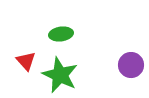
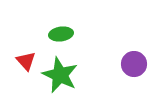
purple circle: moved 3 px right, 1 px up
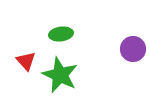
purple circle: moved 1 px left, 15 px up
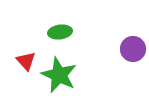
green ellipse: moved 1 px left, 2 px up
green star: moved 1 px left
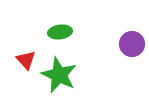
purple circle: moved 1 px left, 5 px up
red triangle: moved 1 px up
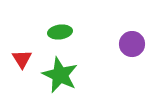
red triangle: moved 4 px left, 1 px up; rotated 10 degrees clockwise
green star: moved 1 px right
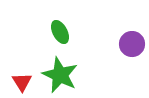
green ellipse: rotated 70 degrees clockwise
red triangle: moved 23 px down
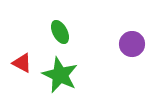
red triangle: moved 19 px up; rotated 30 degrees counterclockwise
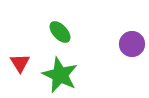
green ellipse: rotated 15 degrees counterclockwise
red triangle: moved 2 px left; rotated 30 degrees clockwise
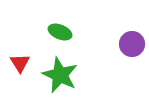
green ellipse: rotated 25 degrees counterclockwise
